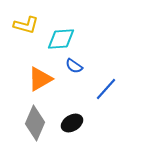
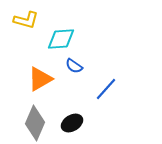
yellow L-shape: moved 5 px up
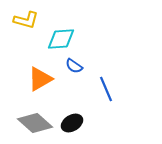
blue line: rotated 65 degrees counterclockwise
gray diamond: rotated 72 degrees counterclockwise
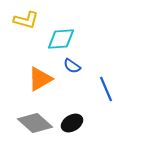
blue semicircle: moved 2 px left
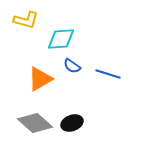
blue line: moved 2 px right, 15 px up; rotated 50 degrees counterclockwise
black ellipse: rotated 10 degrees clockwise
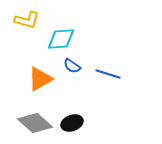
yellow L-shape: moved 1 px right
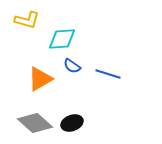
cyan diamond: moved 1 px right
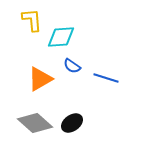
yellow L-shape: moved 5 px right; rotated 110 degrees counterclockwise
cyan diamond: moved 1 px left, 2 px up
blue line: moved 2 px left, 4 px down
black ellipse: rotated 15 degrees counterclockwise
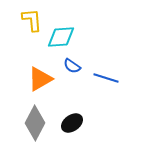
gray diamond: rotated 76 degrees clockwise
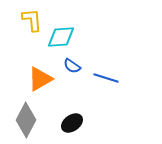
gray diamond: moved 9 px left, 3 px up
